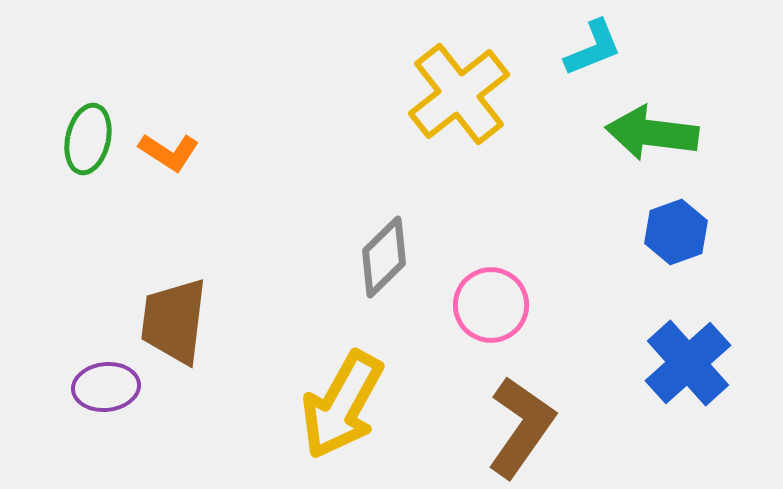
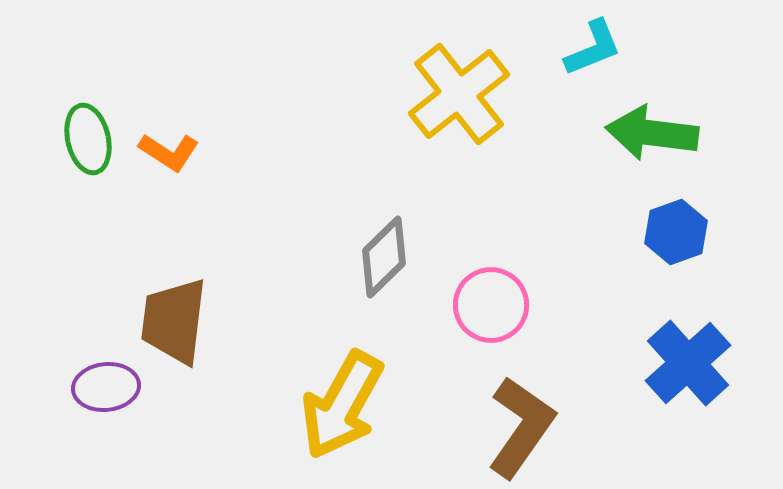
green ellipse: rotated 26 degrees counterclockwise
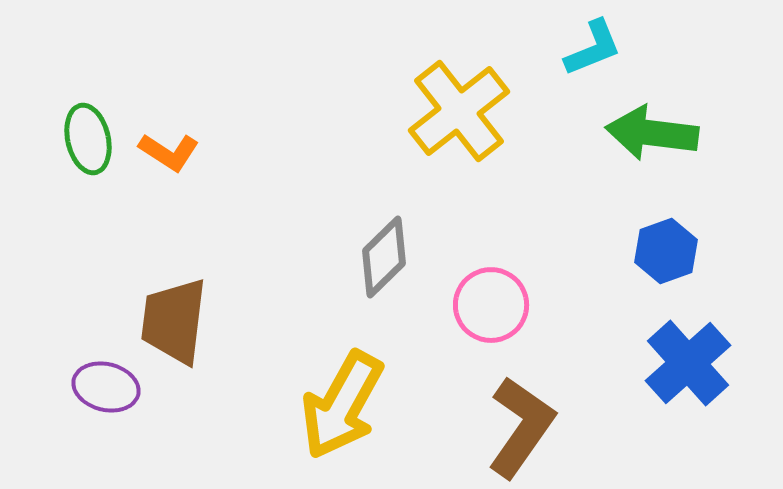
yellow cross: moved 17 px down
blue hexagon: moved 10 px left, 19 px down
purple ellipse: rotated 20 degrees clockwise
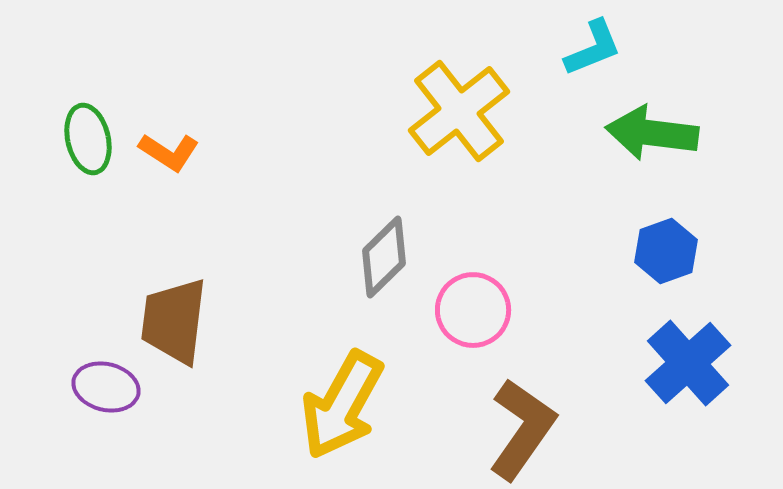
pink circle: moved 18 px left, 5 px down
brown L-shape: moved 1 px right, 2 px down
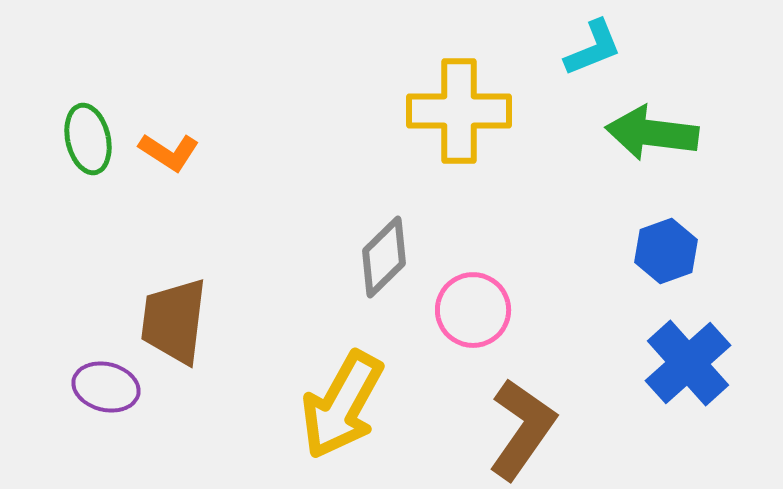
yellow cross: rotated 38 degrees clockwise
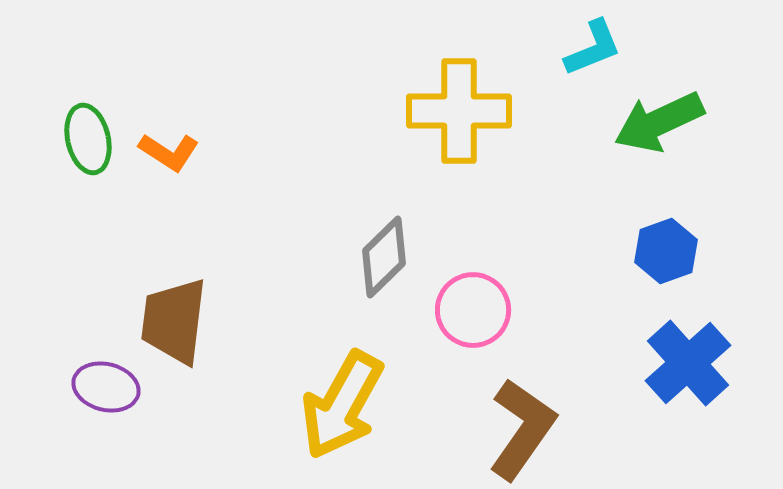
green arrow: moved 7 px right, 11 px up; rotated 32 degrees counterclockwise
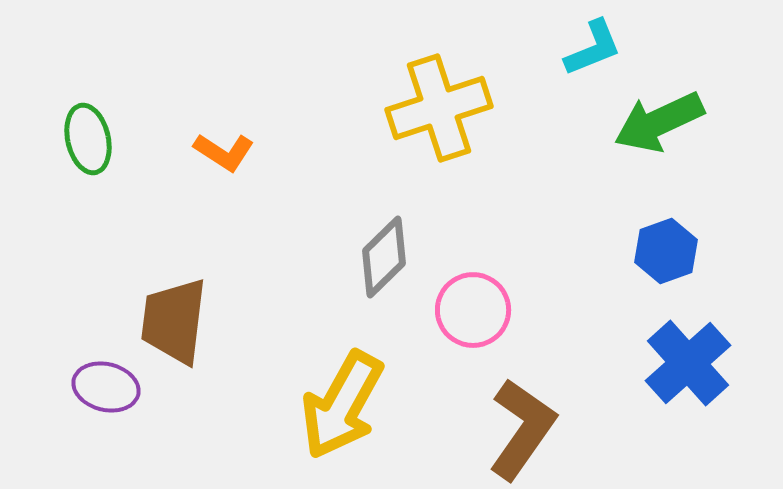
yellow cross: moved 20 px left, 3 px up; rotated 18 degrees counterclockwise
orange L-shape: moved 55 px right
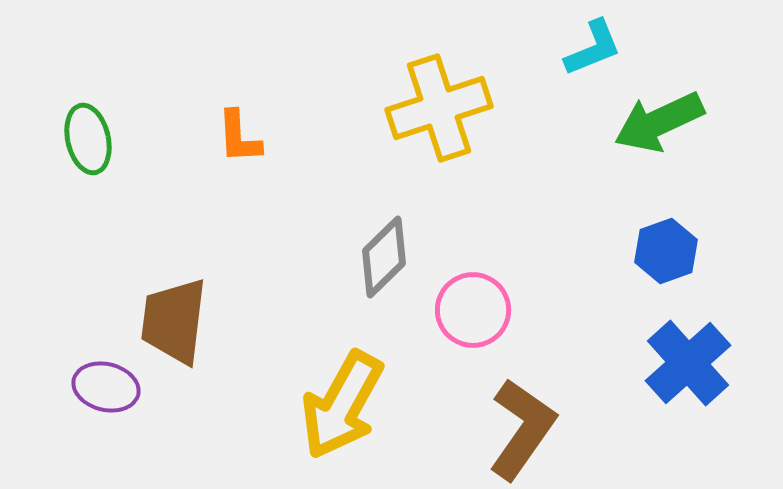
orange L-shape: moved 15 px right, 15 px up; rotated 54 degrees clockwise
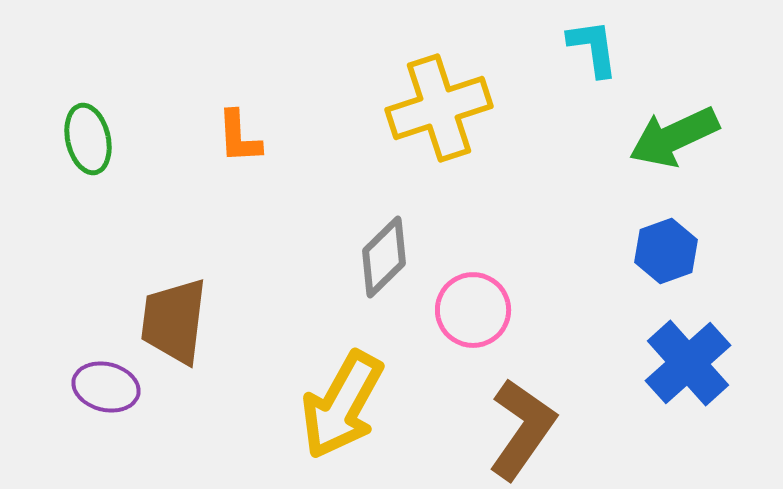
cyan L-shape: rotated 76 degrees counterclockwise
green arrow: moved 15 px right, 15 px down
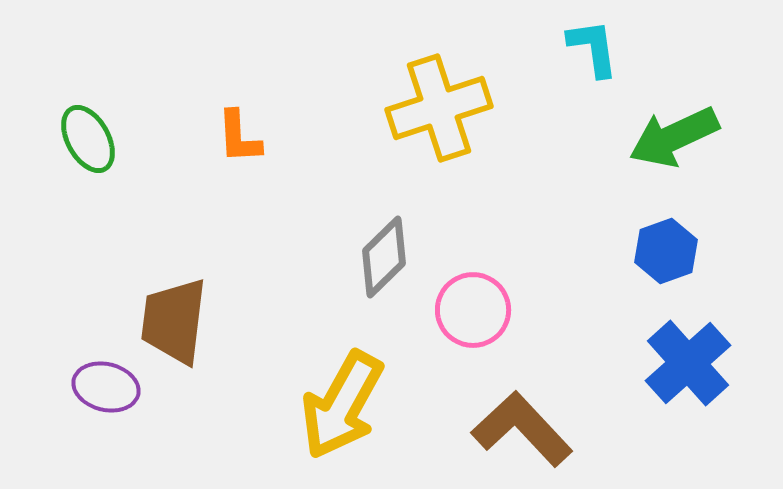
green ellipse: rotated 16 degrees counterclockwise
brown L-shape: rotated 78 degrees counterclockwise
